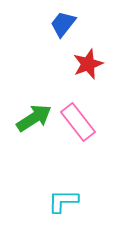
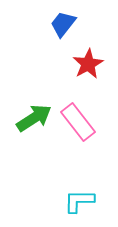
red star: rotated 8 degrees counterclockwise
cyan L-shape: moved 16 px right
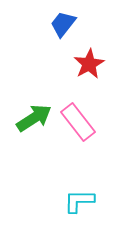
red star: moved 1 px right
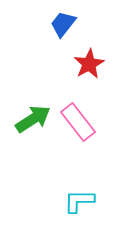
green arrow: moved 1 px left, 1 px down
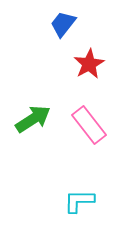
pink rectangle: moved 11 px right, 3 px down
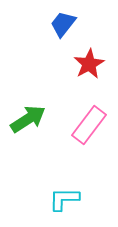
green arrow: moved 5 px left
pink rectangle: rotated 75 degrees clockwise
cyan L-shape: moved 15 px left, 2 px up
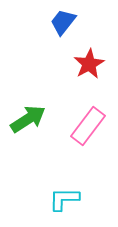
blue trapezoid: moved 2 px up
pink rectangle: moved 1 px left, 1 px down
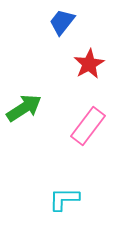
blue trapezoid: moved 1 px left
green arrow: moved 4 px left, 11 px up
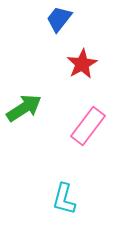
blue trapezoid: moved 3 px left, 3 px up
red star: moved 7 px left
cyan L-shape: rotated 76 degrees counterclockwise
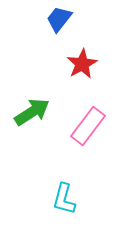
green arrow: moved 8 px right, 4 px down
